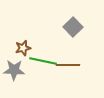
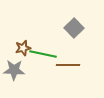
gray square: moved 1 px right, 1 px down
green line: moved 7 px up
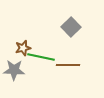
gray square: moved 3 px left, 1 px up
green line: moved 2 px left, 3 px down
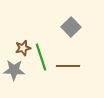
green line: rotated 60 degrees clockwise
brown line: moved 1 px down
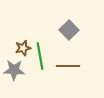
gray square: moved 2 px left, 3 px down
green line: moved 1 px left, 1 px up; rotated 8 degrees clockwise
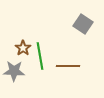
gray square: moved 14 px right, 6 px up; rotated 12 degrees counterclockwise
brown star: rotated 21 degrees counterclockwise
gray star: moved 1 px down
